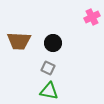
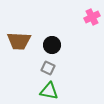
black circle: moved 1 px left, 2 px down
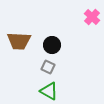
pink cross: rotated 21 degrees counterclockwise
gray square: moved 1 px up
green triangle: rotated 18 degrees clockwise
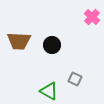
gray square: moved 27 px right, 12 px down
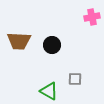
pink cross: rotated 35 degrees clockwise
gray square: rotated 24 degrees counterclockwise
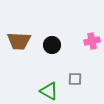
pink cross: moved 24 px down
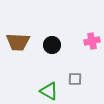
brown trapezoid: moved 1 px left, 1 px down
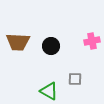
black circle: moved 1 px left, 1 px down
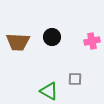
black circle: moved 1 px right, 9 px up
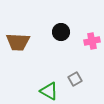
black circle: moved 9 px right, 5 px up
gray square: rotated 32 degrees counterclockwise
